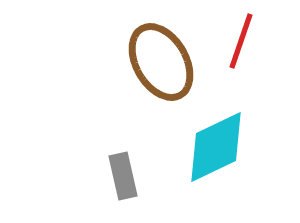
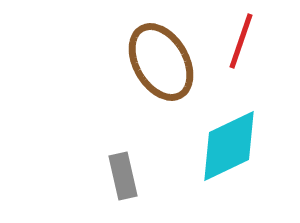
cyan diamond: moved 13 px right, 1 px up
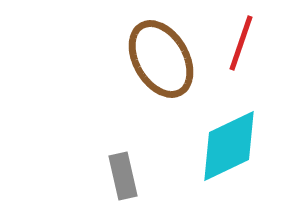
red line: moved 2 px down
brown ellipse: moved 3 px up
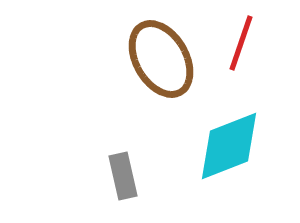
cyan diamond: rotated 4 degrees clockwise
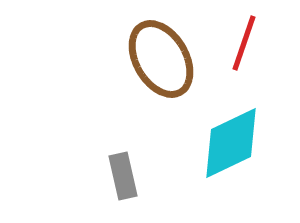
red line: moved 3 px right
cyan diamond: moved 2 px right, 3 px up; rotated 4 degrees counterclockwise
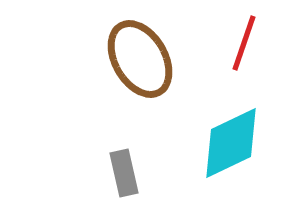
brown ellipse: moved 21 px left
gray rectangle: moved 1 px right, 3 px up
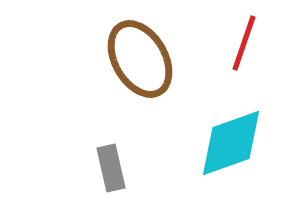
cyan diamond: rotated 6 degrees clockwise
gray rectangle: moved 13 px left, 5 px up
